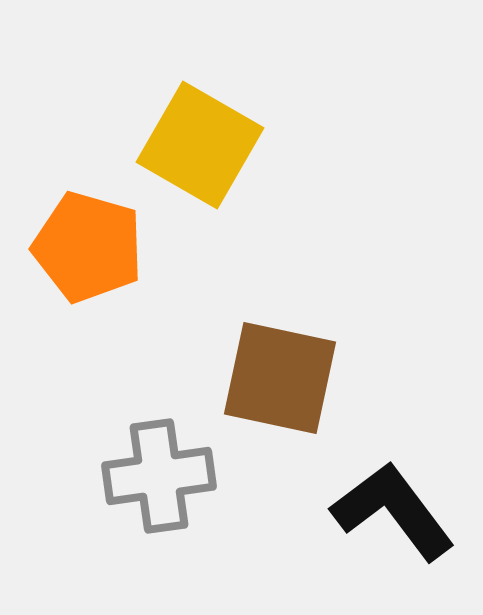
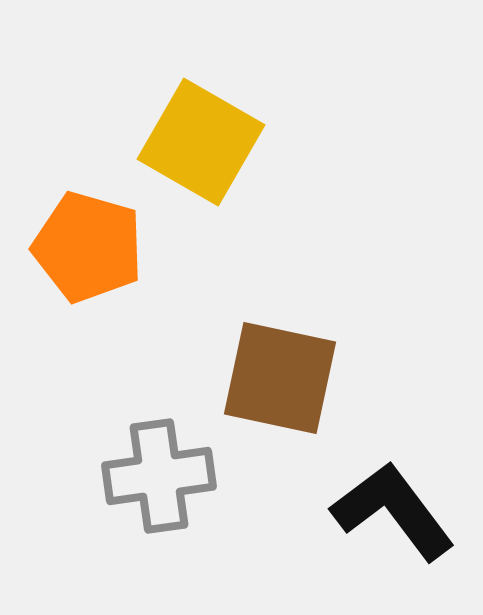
yellow square: moved 1 px right, 3 px up
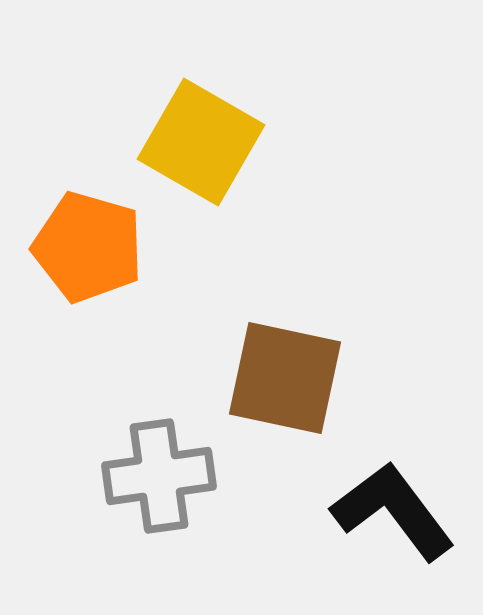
brown square: moved 5 px right
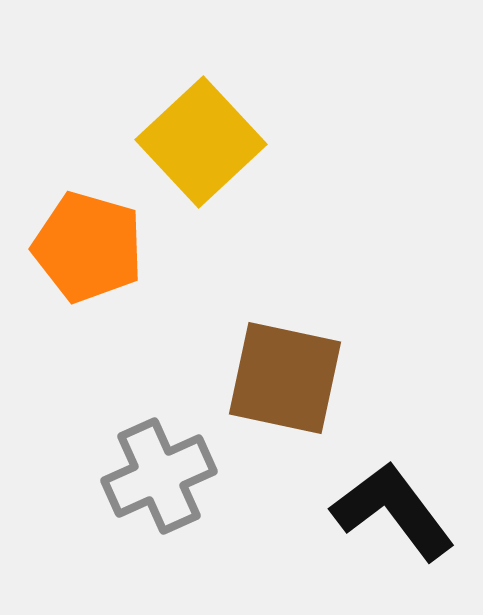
yellow square: rotated 17 degrees clockwise
gray cross: rotated 16 degrees counterclockwise
